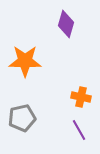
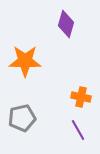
purple line: moved 1 px left
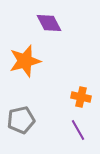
purple diamond: moved 17 px left, 1 px up; rotated 44 degrees counterclockwise
orange star: rotated 16 degrees counterclockwise
gray pentagon: moved 1 px left, 2 px down
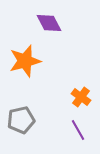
orange cross: rotated 24 degrees clockwise
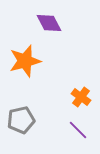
purple line: rotated 15 degrees counterclockwise
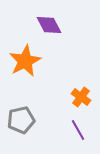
purple diamond: moved 2 px down
orange star: rotated 12 degrees counterclockwise
purple line: rotated 15 degrees clockwise
